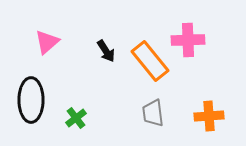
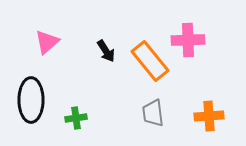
green cross: rotated 30 degrees clockwise
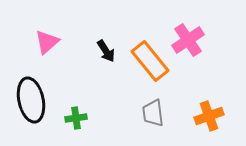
pink cross: rotated 32 degrees counterclockwise
black ellipse: rotated 12 degrees counterclockwise
orange cross: rotated 16 degrees counterclockwise
